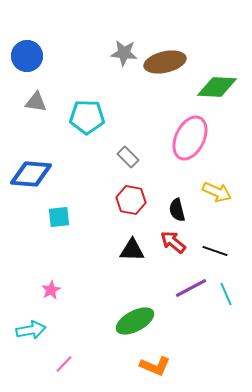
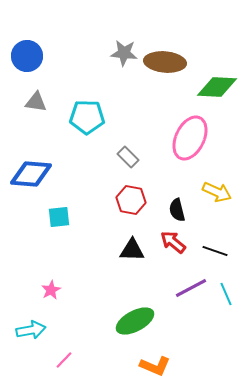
brown ellipse: rotated 18 degrees clockwise
pink line: moved 4 px up
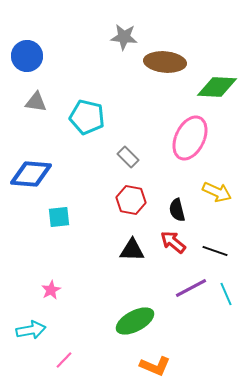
gray star: moved 16 px up
cyan pentagon: rotated 12 degrees clockwise
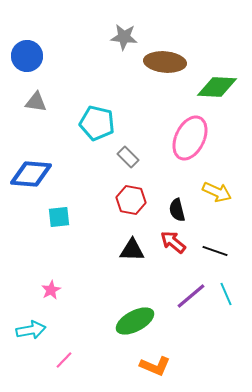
cyan pentagon: moved 10 px right, 6 px down
purple line: moved 8 px down; rotated 12 degrees counterclockwise
